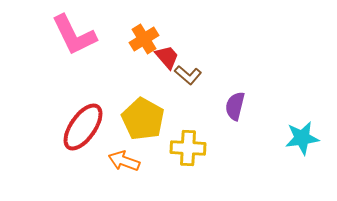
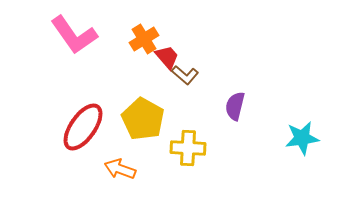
pink L-shape: rotated 9 degrees counterclockwise
brown L-shape: moved 3 px left
orange arrow: moved 4 px left, 8 px down
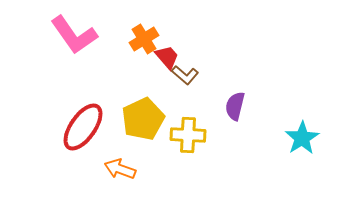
yellow pentagon: rotated 18 degrees clockwise
cyan star: rotated 24 degrees counterclockwise
yellow cross: moved 13 px up
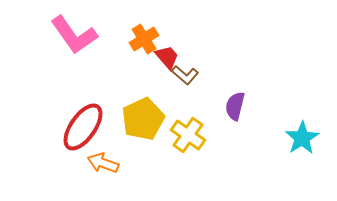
yellow cross: rotated 32 degrees clockwise
orange arrow: moved 17 px left, 6 px up
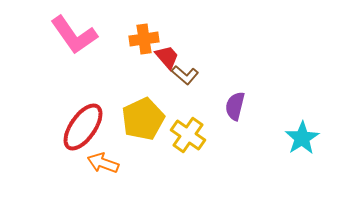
orange cross: rotated 24 degrees clockwise
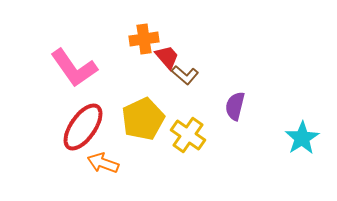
pink L-shape: moved 33 px down
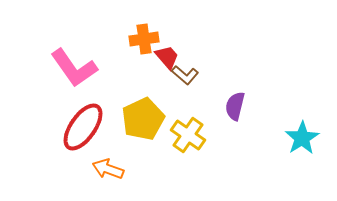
orange arrow: moved 5 px right, 6 px down
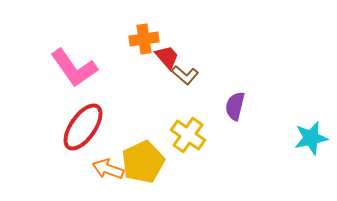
yellow pentagon: moved 43 px down
cyan star: moved 9 px right; rotated 20 degrees clockwise
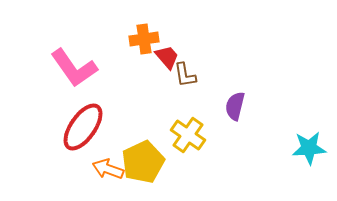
brown L-shape: rotated 40 degrees clockwise
cyan star: moved 2 px left, 10 px down; rotated 8 degrees clockwise
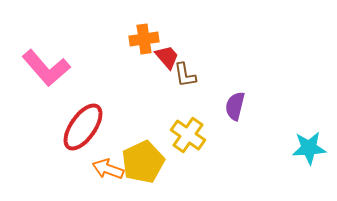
pink L-shape: moved 28 px left; rotated 6 degrees counterclockwise
